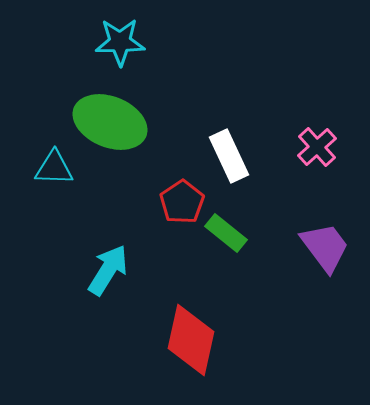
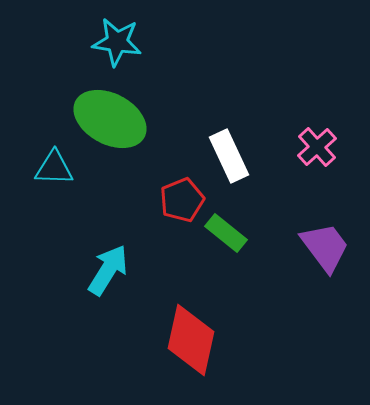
cyan star: moved 3 px left; rotated 9 degrees clockwise
green ellipse: moved 3 px up; rotated 6 degrees clockwise
red pentagon: moved 2 px up; rotated 12 degrees clockwise
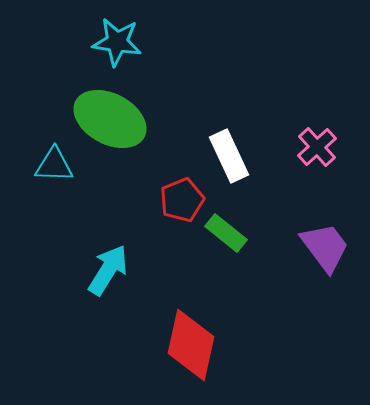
cyan triangle: moved 3 px up
red diamond: moved 5 px down
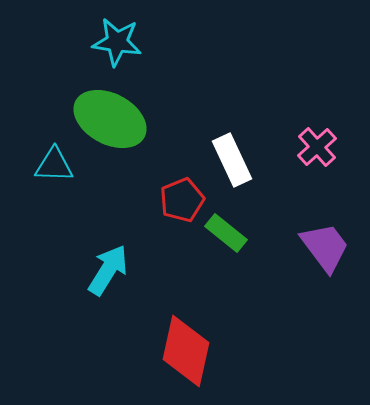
white rectangle: moved 3 px right, 4 px down
red diamond: moved 5 px left, 6 px down
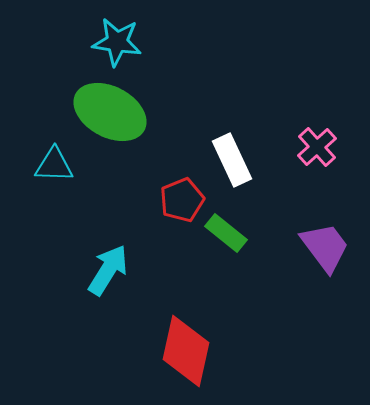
green ellipse: moved 7 px up
